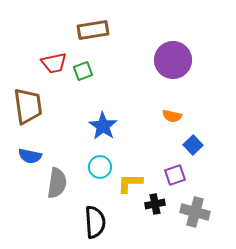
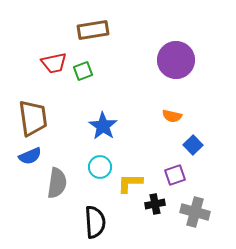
purple circle: moved 3 px right
brown trapezoid: moved 5 px right, 12 px down
blue semicircle: rotated 35 degrees counterclockwise
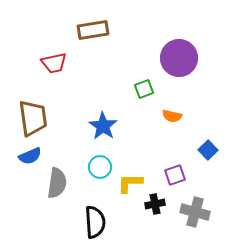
purple circle: moved 3 px right, 2 px up
green square: moved 61 px right, 18 px down
blue square: moved 15 px right, 5 px down
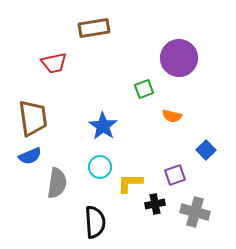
brown rectangle: moved 1 px right, 2 px up
blue square: moved 2 px left
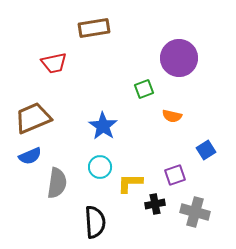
brown trapezoid: rotated 105 degrees counterclockwise
blue square: rotated 12 degrees clockwise
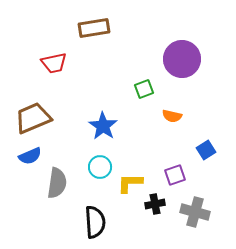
purple circle: moved 3 px right, 1 px down
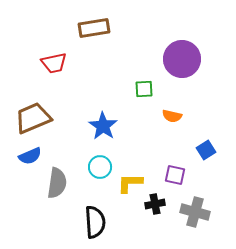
green square: rotated 18 degrees clockwise
purple square: rotated 30 degrees clockwise
